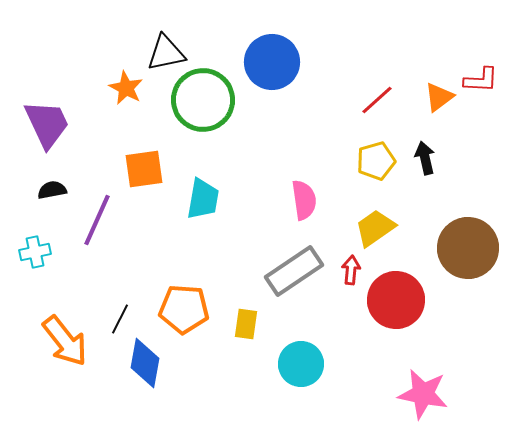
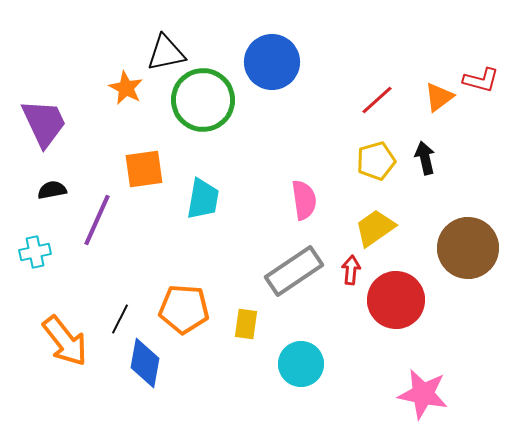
red L-shape: rotated 12 degrees clockwise
purple trapezoid: moved 3 px left, 1 px up
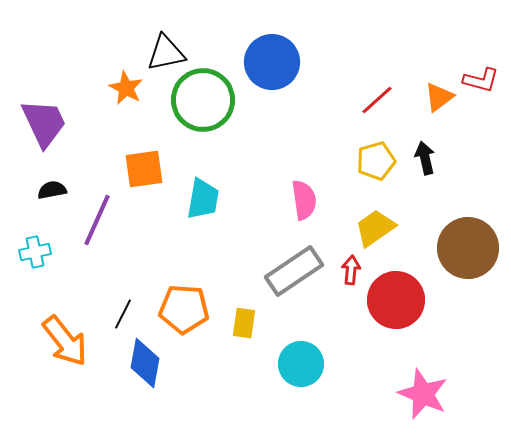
black line: moved 3 px right, 5 px up
yellow rectangle: moved 2 px left, 1 px up
pink star: rotated 12 degrees clockwise
